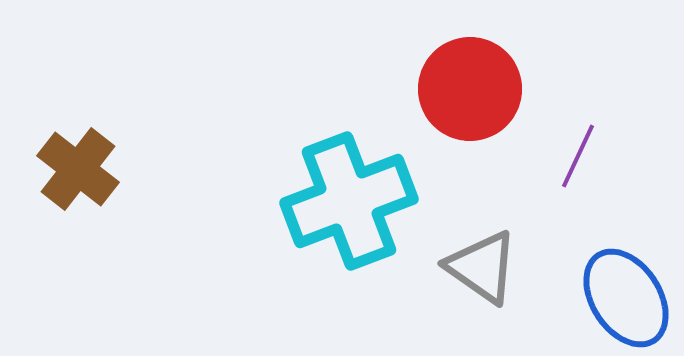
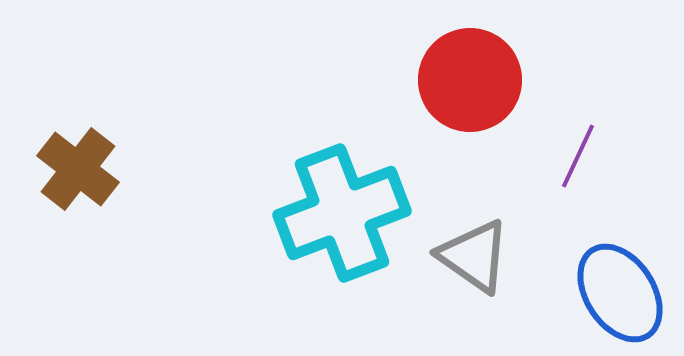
red circle: moved 9 px up
cyan cross: moved 7 px left, 12 px down
gray triangle: moved 8 px left, 11 px up
blue ellipse: moved 6 px left, 5 px up
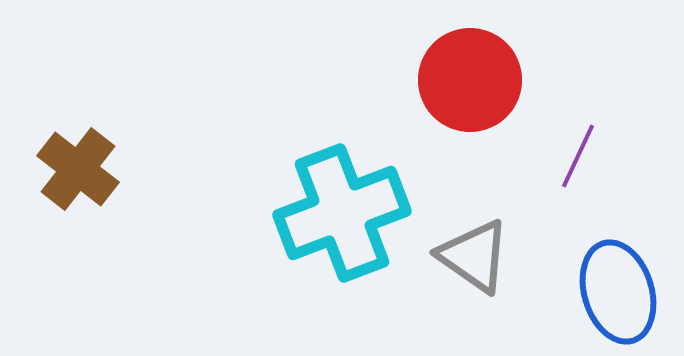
blue ellipse: moved 2 px left, 1 px up; rotated 16 degrees clockwise
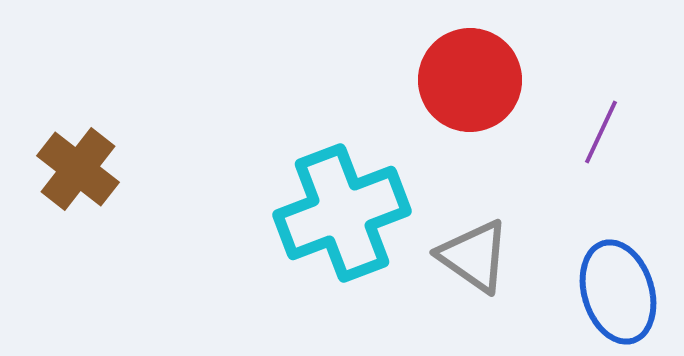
purple line: moved 23 px right, 24 px up
